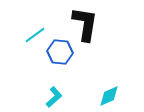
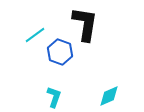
blue hexagon: rotated 15 degrees clockwise
cyan L-shape: rotated 30 degrees counterclockwise
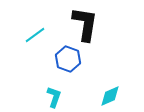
blue hexagon: moved 8 px right, 7 px down
cyan diamond: moved 1 px right
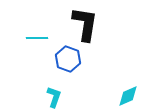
cyan line: moved 2 px right, 3 px down; rotated 35 degrees clockwise
cyan diamond: moved 18 px right
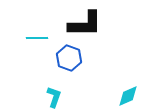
black L-shape: rotated 81 degrees clockwise
blue hexagon: moved 1 px right, 1 px up
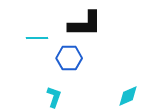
blue hexagon: rotated 20 degrees counterclockwise
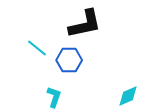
black L-shape: rotated 12 degrees counterclockwise
cyan line: moved 10 px down; rotated 40 degrees clockwise
blue hexagon: moved 2 px down
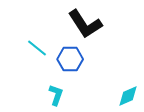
black L-shape: rotated 69 degrees clockwise
blue hexagon: moved 1 px right, 1 px up
cyan L-shape: moved 2 px right, 2 px up
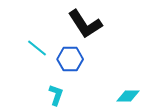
cyan diamond: rotated 25 degrees clockwise
